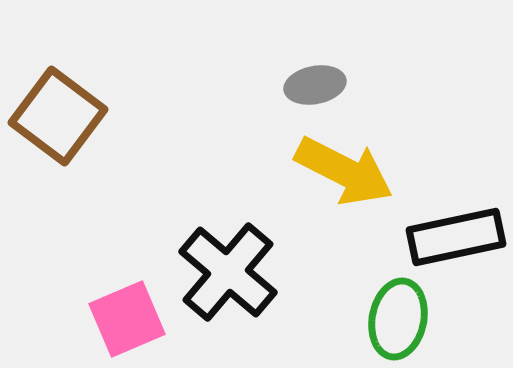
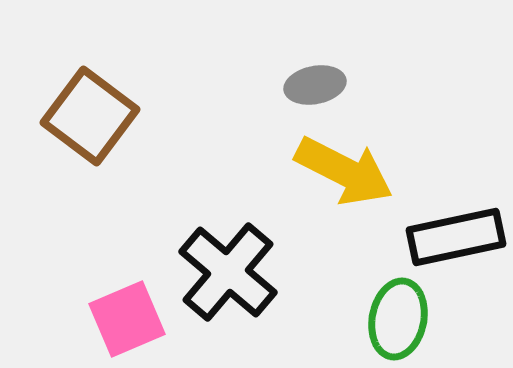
brown square: moved 32 px right
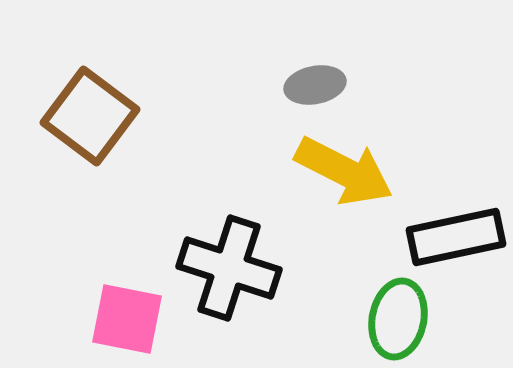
black cross: moved 1 px right, 4 px up; rotated 22 degrees counterclockwise
pink square: rotated 34 degrees clockwise
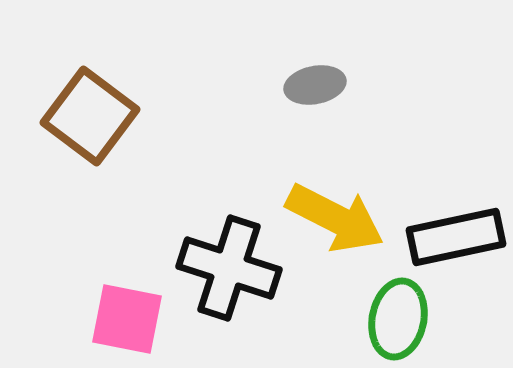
yellow arrow: moved 9 px left, 47 px down
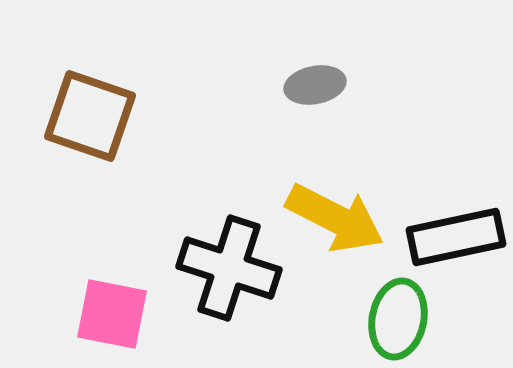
brown square: rotated 18 degrees counterclockwise
pink square: moved 15 px left, 5 px up
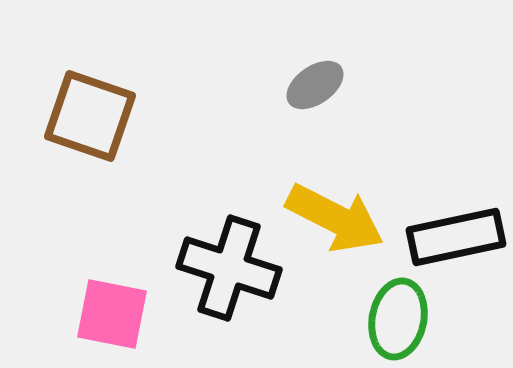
gray ellipse: rotated 24 degrees counterclockwise
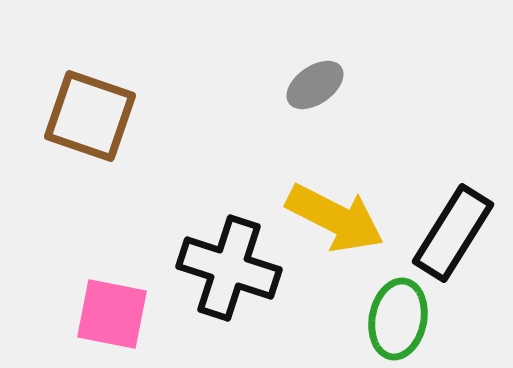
black rectangle: moved 3 px left, 4 px up; rotated 46 degrees counterclockwise
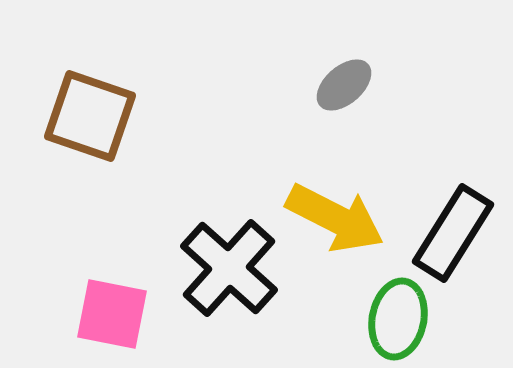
gray ellipse: moved 29 px right; rotated 6 degrees counterclockwise
black cross: rotated 24 degrees clockwise
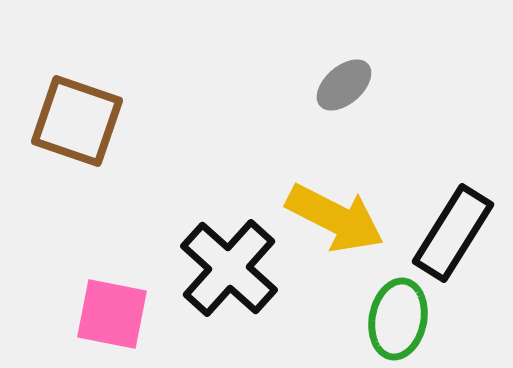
brown square: moved 13 px left, 5 px down
